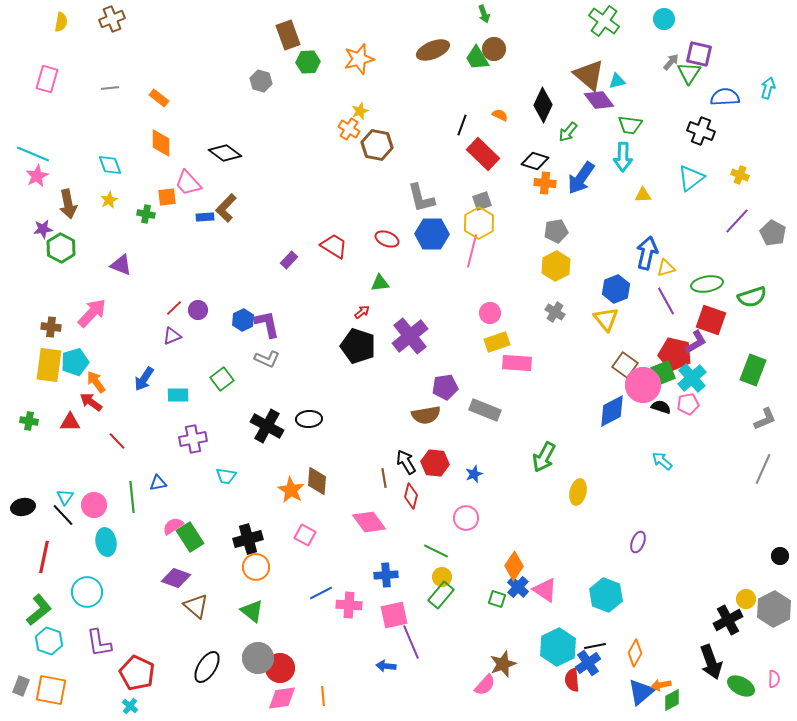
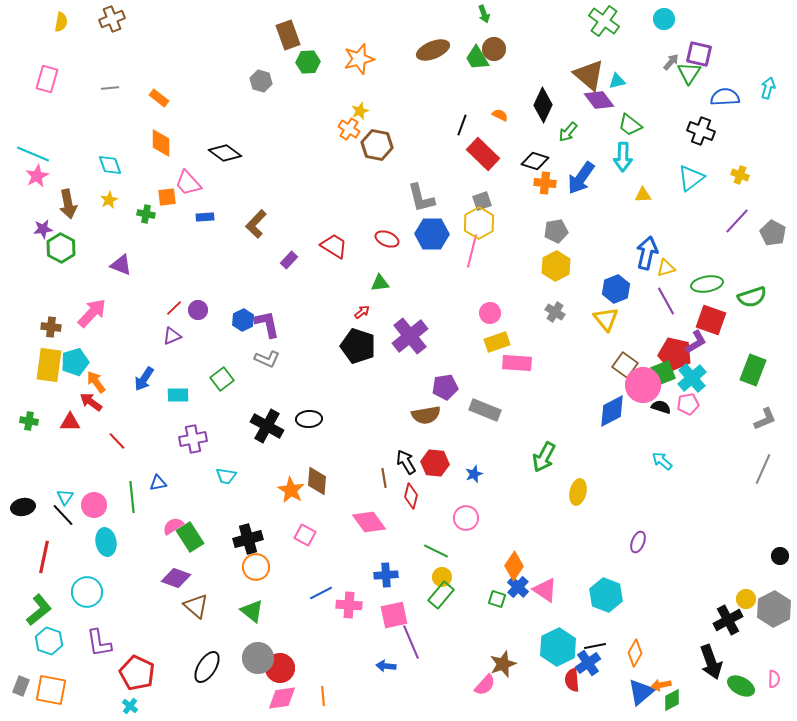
green trapezoid at (630, 125): rotated 30 degrees clockwise
brown L-shape at (226, 208): moved 30 px right, 16 px down
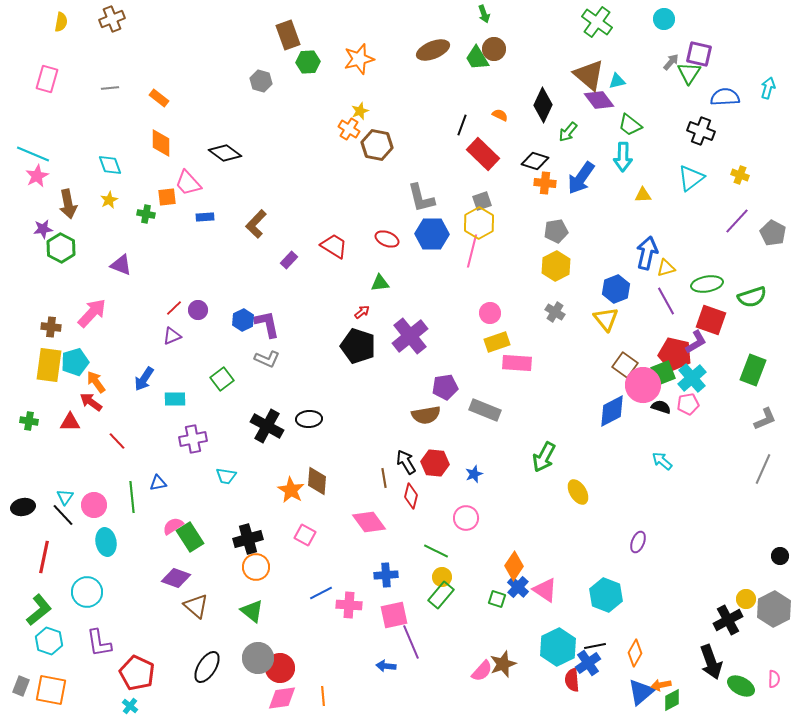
green cross at (604, 21): moved 7 px left, 1 px down
cyan rectangle at (178, 395): moved 3 px left, 4 px down
yellow ellipse at (578, 492): rotated 45 degrees counterclockwise
pink semicircle at (485, 685): moved 3 px left, 14 px up
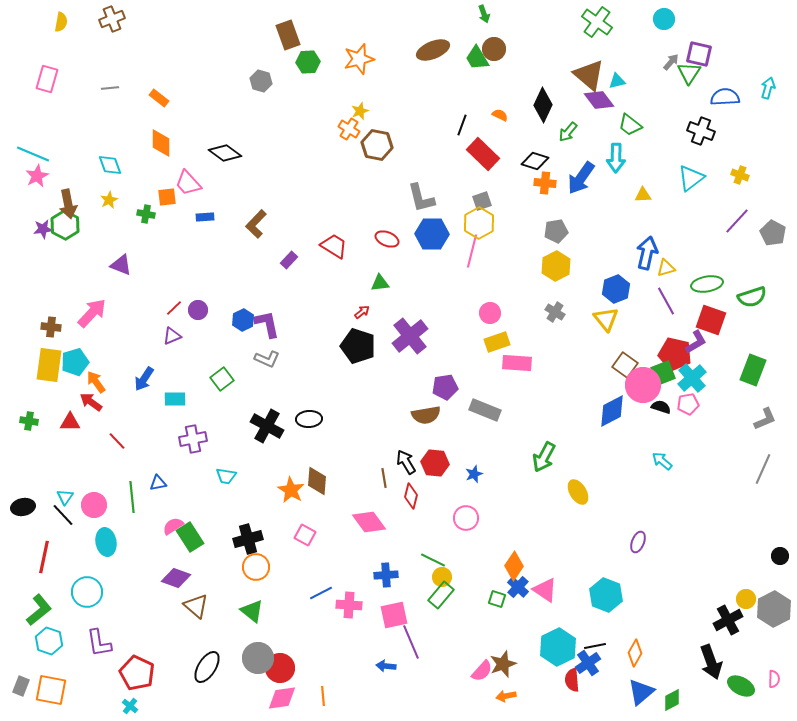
cyan arrow at (623, 157): moved 7 px left, 1 px down
green hexagon at (61, 248): moved 4 px right, 23 px up
green line at (436, 551): moved 3 px left, 9 px down
orange arrow at (661, 685): moved 155 px left, 11 px down
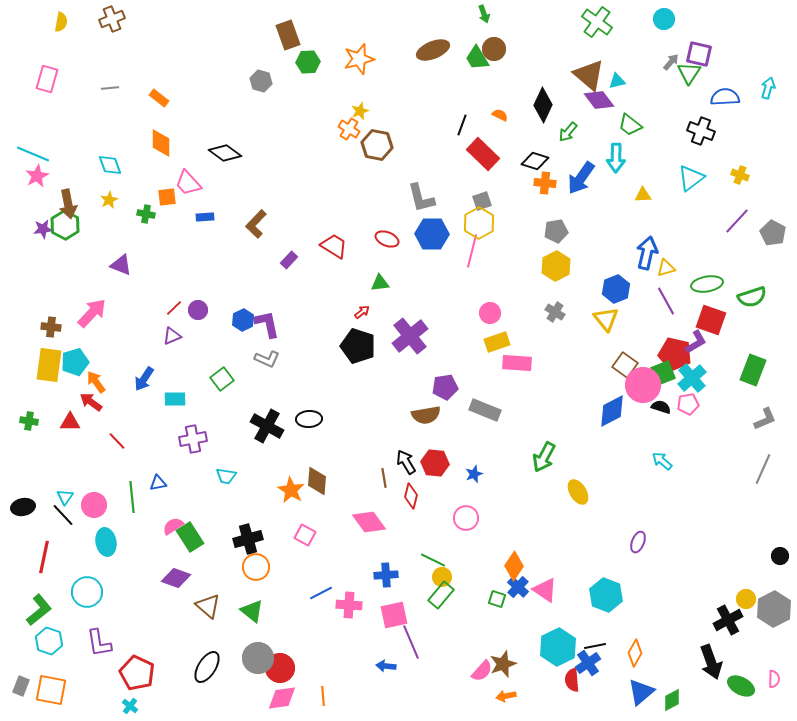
brown triangle at (196, 606): moved 12 px right
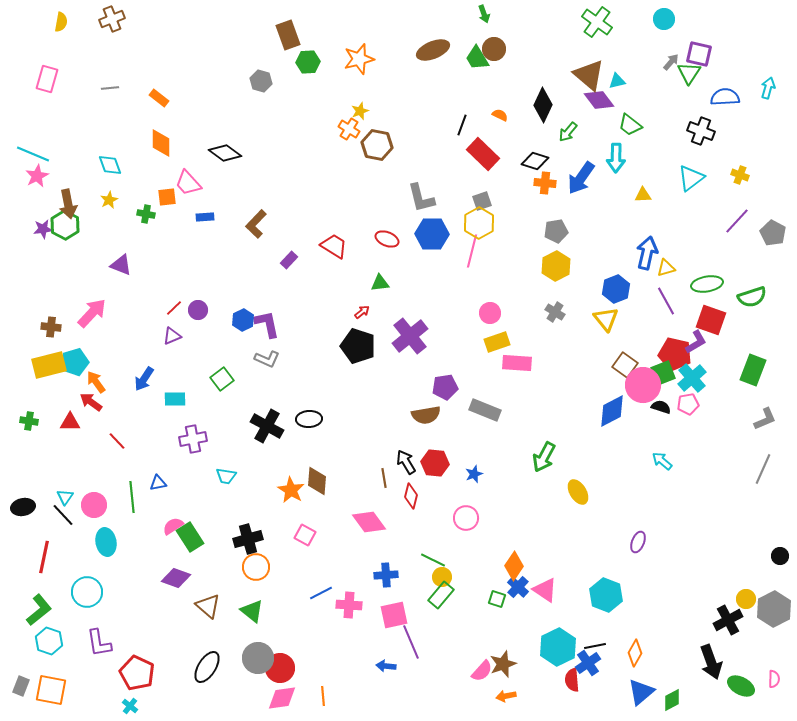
yellow rectangle at (49, 365): rotated 68 degrees clockwise
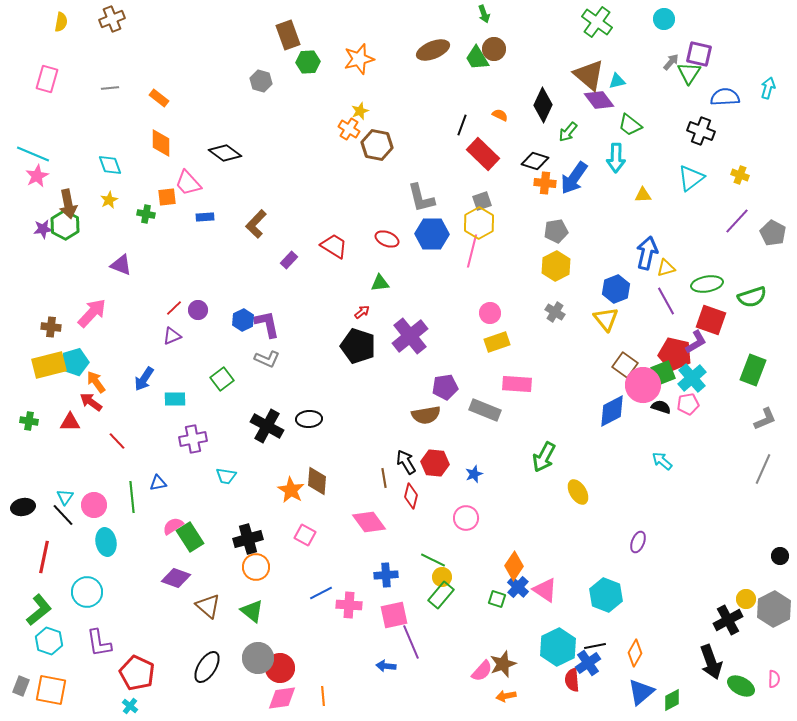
blue arrow at (581, 178): moved 7 px left
pink rectangle at (517, 363): moved 21 px down
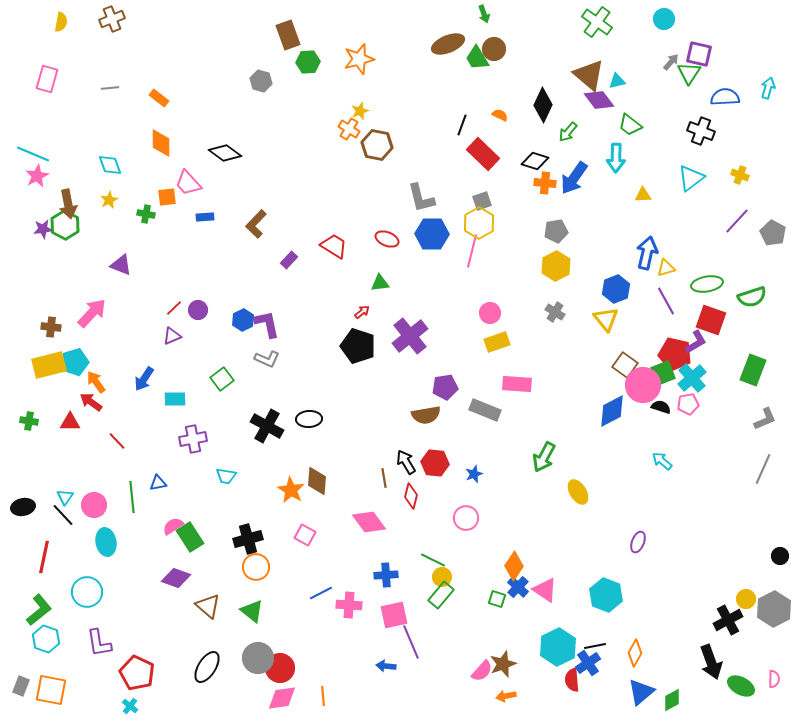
brown ellipse at (433, 50): moved 15 px right, 6 px up
cyan hexagon at (49, 641): moved 3 px left, 2 px up
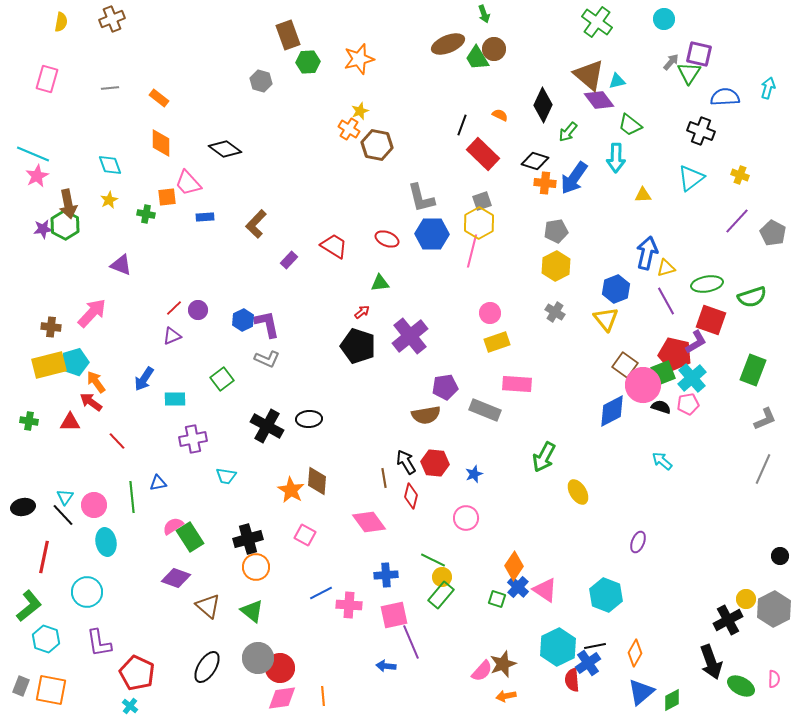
black diamond at (225, 153): moved 4 px up
green L-shape at (39, 610): moved 10 px left, 4 px up
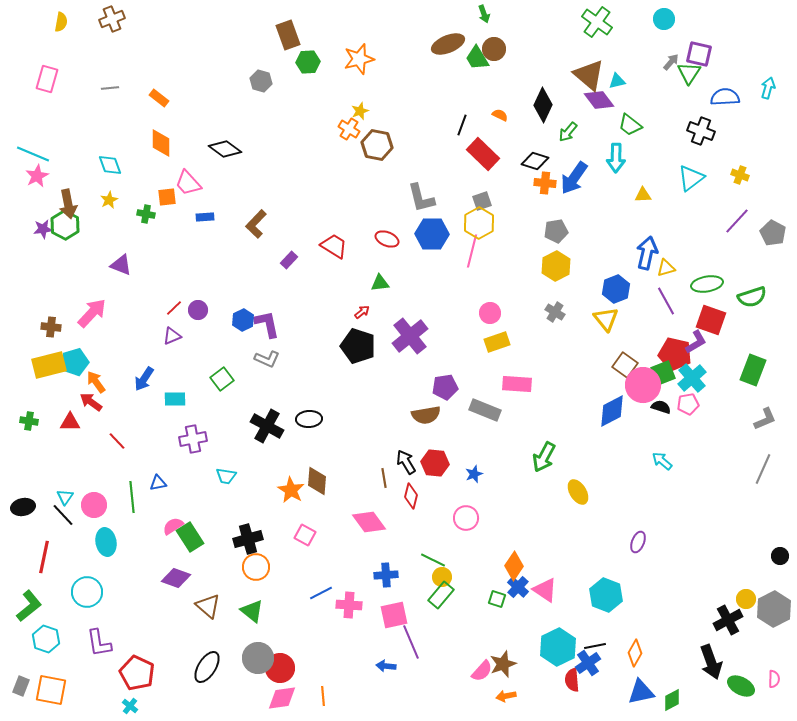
blue triangle at (641, 692): rotated 28 degrees clockwise
